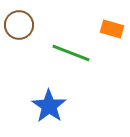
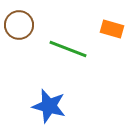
green line: moved 3 px left, 4 px up
blue star: rotated 20 degrees counterclockwise
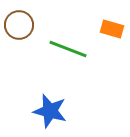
blue star: moved 1 px right, 5 px down
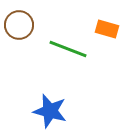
orange rectangle: moved 5 px left
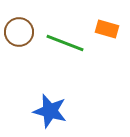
brown circle: moved 7 px down
green line: moved 3 px left, 6 px up
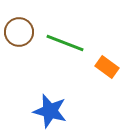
orange rectangle: moved 38 px down; rotated 20 degrees clockwise
